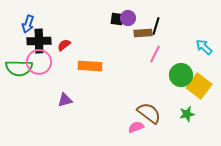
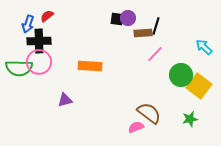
red semicircle: moved 17 px left, 29 px up
pink line: rotated 18 degrees clockwise
green star: moved 3 px right, 5 px down
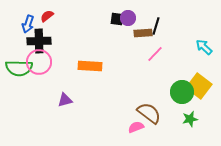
green circle: moved 1 px right, 17 px down
